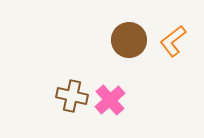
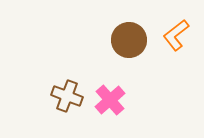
orange L-shape: moved 3 px right, 6 px up
brown cross: moved 5 px left; rotated 8 degrees clockwise
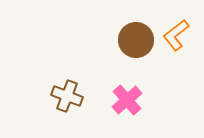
brown circle: moved 7 px right
pink cross: moved 17 px right
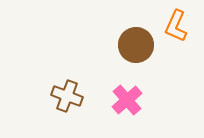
orange L-shape: moved 9 px up; rotated 28 degrees counterclockwise
brown circle: moved 5 px down
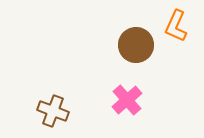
brown cross: moved 14 px left, 15 px down
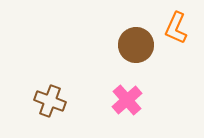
orange L-shape: moved 2 px down
brown cross: moved 3 px left, 10 px up
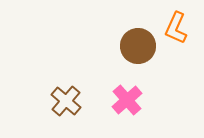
brown circle: moved 2 px right, 1 px down
brown cross: moved 16 px right; rotated 20 degrees clockwise
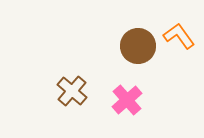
orange L-shape: moved 3 px right, 8 px down; rotated 120 degrees clockwise
brown cross: moved 6 px right, 10 px up
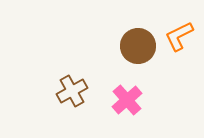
orange L-shape: rotated 80 degrees counterclockwise
brown cross: rotated 20 degrees clockwise
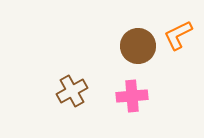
orange L-shape: moved 1 px left, 1 px up
pink cross: moved 5 px right, 4 px up; rotated 36 degrees clockwise
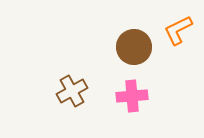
orange L-shape: moved 5 px up
brown circle: moved 4 px left, 1 px down
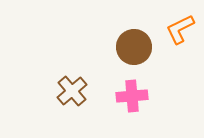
orange L-shape: moved 2 px right, 1 px up
brown cross: rotated 12 degrees counterclockwise
